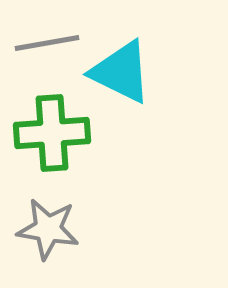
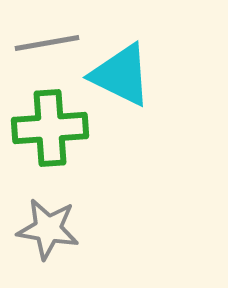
cyan triangle: moved 3 px down
green cross: moved 2 px left, 5 px up
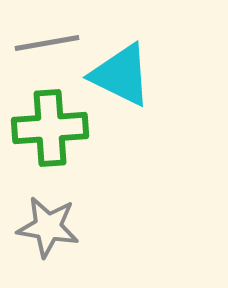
gray star: moved 2 px up
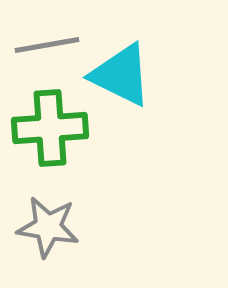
gray line: moved 2 px down
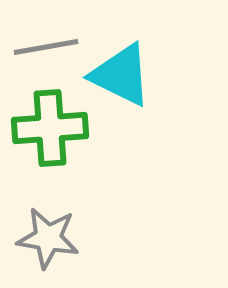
gray line: moved 1 px left, 2 px down
gray star: moved 11 px down
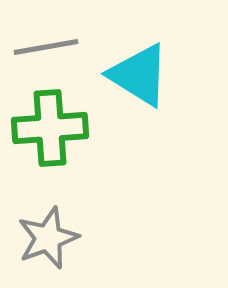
cyan triangle: moved 18 px right; rotated 6 degrees clockwise
gray star: rotated 30 degrees counterclockwise
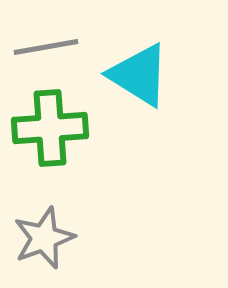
gray star: moved 4 px left
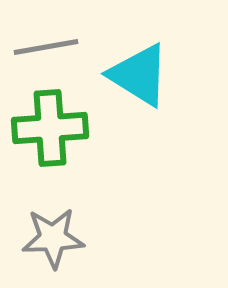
gray star: moved 9 px right; rotated 18 degrees clockwise
